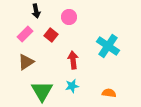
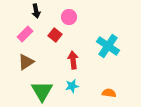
red square: moved 4 px right
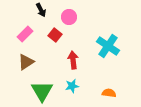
black arrow: moved 5 px right, 1 px up; rotated 16 degrees counterclockwise
